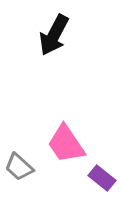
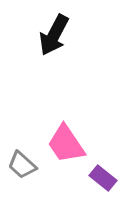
gray trapezoid: moved 3 px right, 2 px up
purple rectangle: moved 1 px right
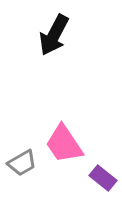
pink trapezoid: moved 2 px left
gray trapezoid: moved 2 px up; rotated 72 degrees counterclockwise
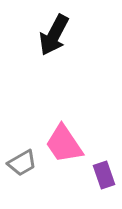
purple rectangle: moved 1 px right, 3 px up; rotated 32 degrees clockwise
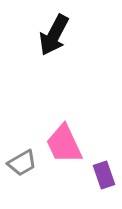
pink trapezoid: rotated 9 degrees clockwise
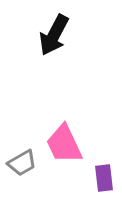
purple rectangle: moved 3 px down; rotated 12 degrees clockwise
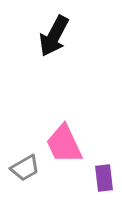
black arrow: moved 1 px down
gray trapezoid: moved 3 px right, 5 px down
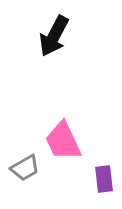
pink trapezoid: moved 1 px left, 3 px up
purple rectangle: moved 1 px down
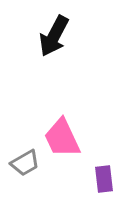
pink trapezoid: moved 1 px left, 3 px up
gray trapezoid: moved 5 px up
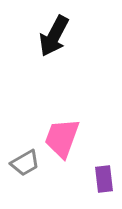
pink trapezoid: rotated 45 degrees clockwise
